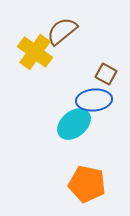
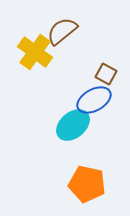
blue ellipse: rotated 24 degrees counterclockwise
cyan ellipse: moved 1 px left, 1 px down
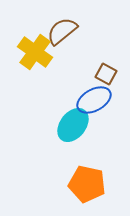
cyan ellipse: rotated 12 degrees counterclockwise
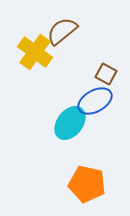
blue ellipse: moved 1 px right, 1 px down
cyan ellipse: moved 3 px left, 2 px up
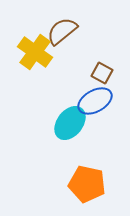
brown square: moved 4 px left, 1 px up
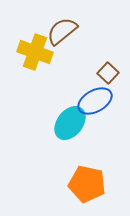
yellow cross: rotated 16 degrees counterclockwise
brown square: moved 6 px right; rotated 15 degrees clockwise
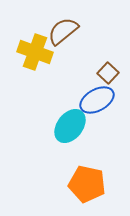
brown semicircle: moved 1 px right
blue ellipse: moved 2 px right, 1 px up
cyan ellipse: moved 3 px down
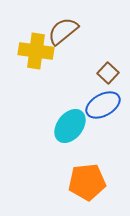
yellow cross: moved 1 px right, 1 px up; rotated 12 degrees counterclockwise
blue ellipse: moved 6 px right, 5 px down
orange pentagon: moved 2 px up; rotated 18 degrees counterclockwise
